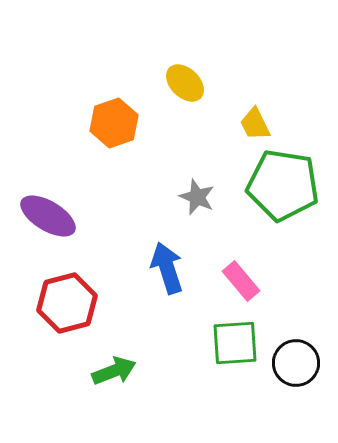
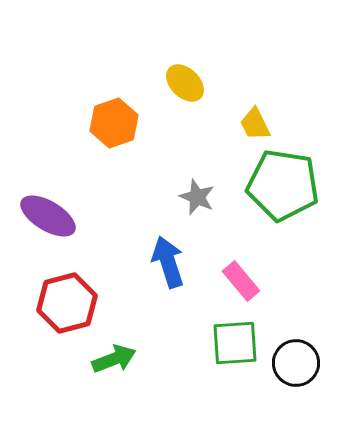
blue arrow: moved 1 px right, 6 px up
green arrow: moved 12 px up
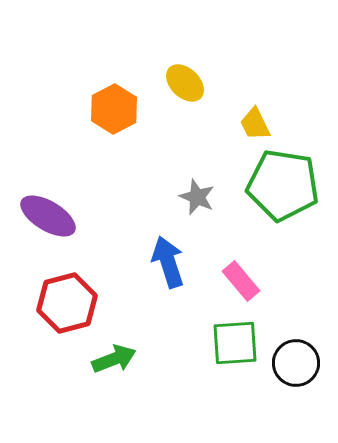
orange hexagon: moved 14 px up; rotated 9 degrees counterclockwise
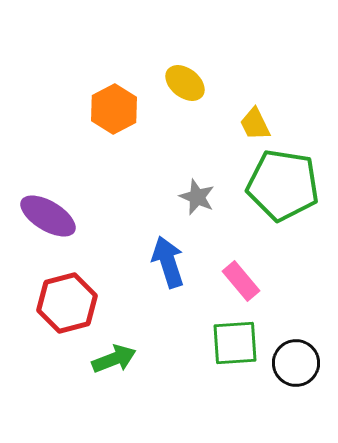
yellow ellipse: rotated 6 degrees counterclockwise
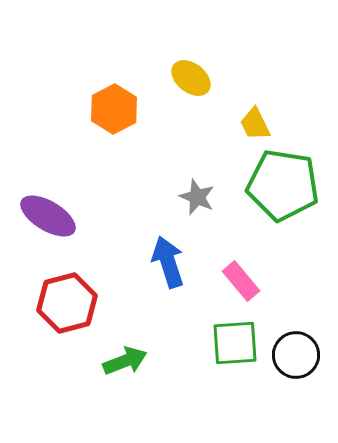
yellow ellipse: moved 6 px right, 5 px up
green arrow: moved 11 px right, 2 px down
black circle: moved 8 px up
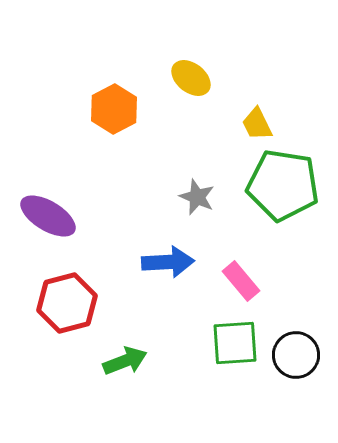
yellow trapezoid: moved 2 px right
blue arrow: rotated 105 degrees clockwise
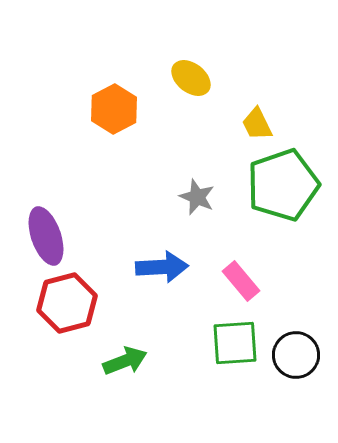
green pentagon: rotated 28 degrees counterclockwise
purple ellipse: moved 2 px left, 20 px down; rotated 40 degrees clockwise
blue arrow: moved 6 px left, 5 px down
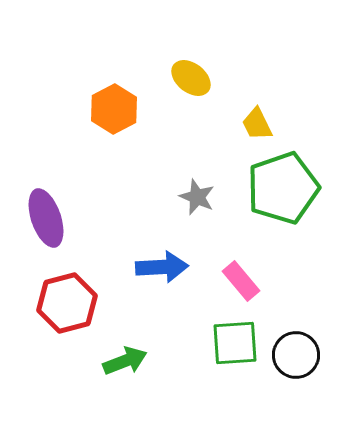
green pentagon: moved 3 px down
purple ellipse: moved 18 px up
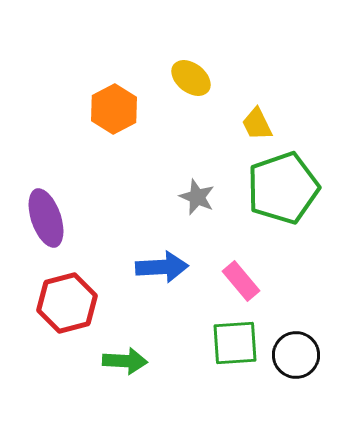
green arrow: rotated 24 degrees clockwise
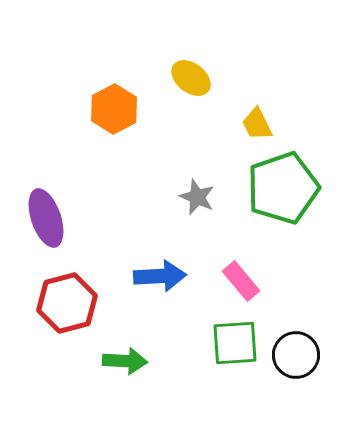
blue arrow: moved 2 px left, 9 px down
